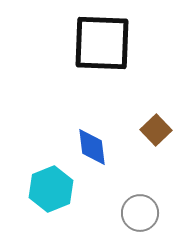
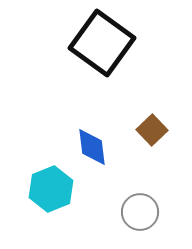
black square: rotated 34 degrees clockwise
brown square: moved 4 px left
gray circle: moved 1 px up
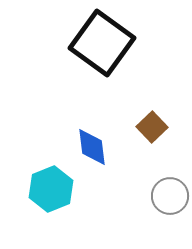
brown square: moved 3 px up
gray circle: moved 30 px right, 16 px up
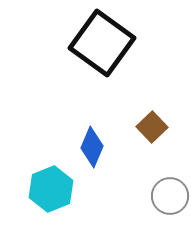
blue diamond: rotated 30 degrees clockwise
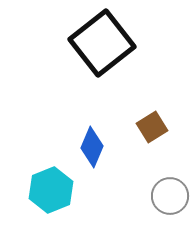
black square: rotated 16 degrees clockwise
brown square: rotated 12 degrees clockwise
cyan hexagon: moved 1 px down
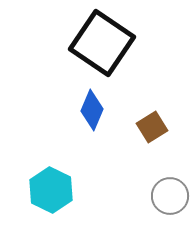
black square: rotated 18 degrees counterclockwise
blue diamond: moved 37 px up
cyan hexagon: rotated 12 degrees counterclockwise
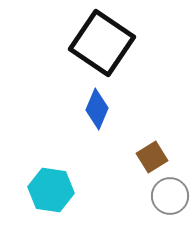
blue diamond: moved 5 px right, 1 px up
brown square: moved 30 px down
cyan hexagon: rotated 18 degrees counterclockwise
